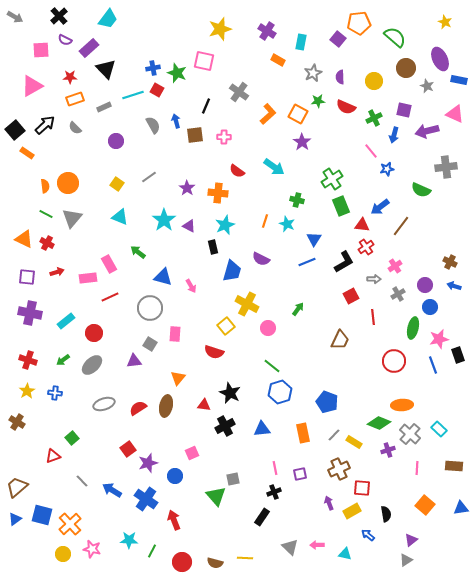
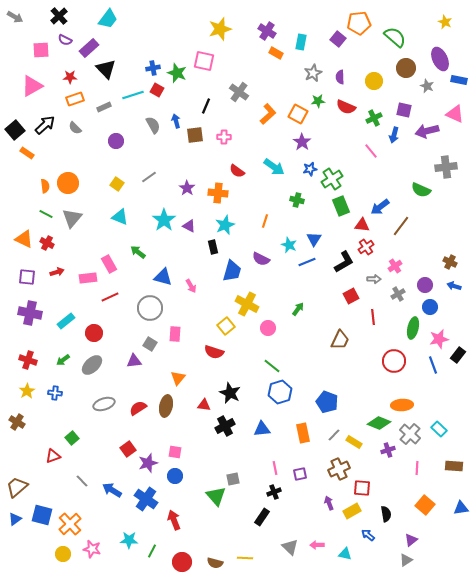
orange rectangle at (278, 60): moved 2 px left, 7 px up
blue star at (387, 169): moved 77 px left
cyan star at (287, 224): moved 2 px right, 21 px down
black rectangle at (458, 355): rotated 56 degrees clockwise
pink square at (192, 453): moved 17 px left, 1 px up; rotated 32 degrees clockwise
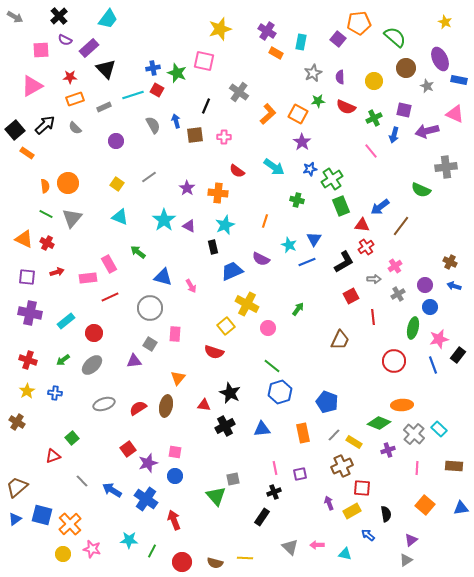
blue trapezoid at (232, 271): rotated 130 degrees counterclockwise
gray cross at (410, 434): moved 4 px right
brown cross at (339, 469): moved 3 px right, 3 px up
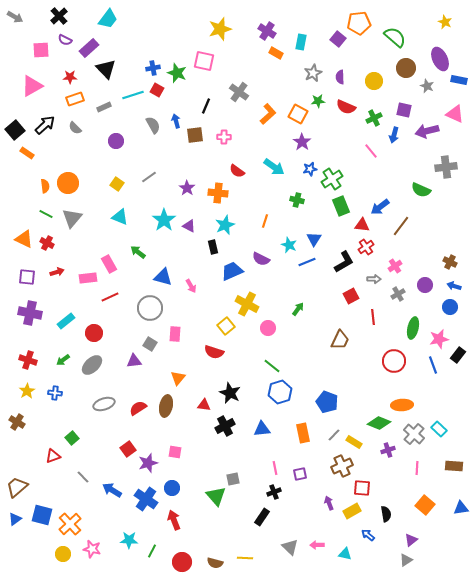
blue circle at (430, 307): moved 20 px right
blue circle at (175, 476): moved 3 px left, 12 px down
gray line at (82, 481): moved 1 px right, 4 px up
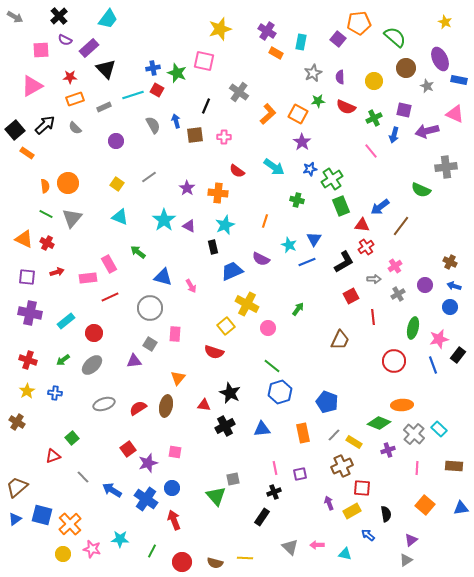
cyan star at (129, 540): moved 9 px left, 1 px up
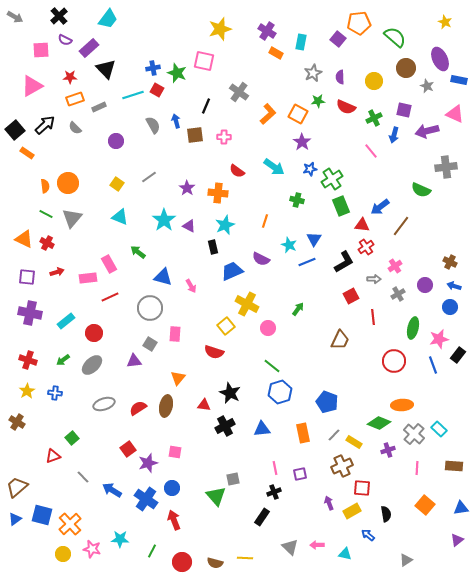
gray rectangle at (104, 107): moved 5 px left
purple triangle at (411, 540): moved 46 px right
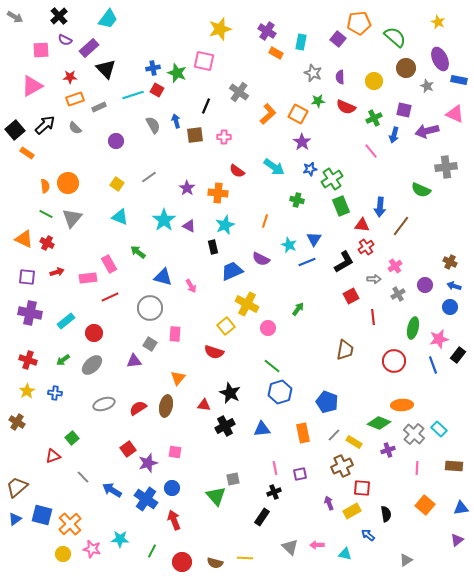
yellow star at (445, 22): moved 7 px left
gray star at (313, 73): rotated 24 degrees counterclockwise
blue arrow at (380, 207): rotated 48 degrees counterclockwise
brown trapezoid at (340, 340): moved 5 px right, 10 px down; rotated 15 degrees counterclockwise
